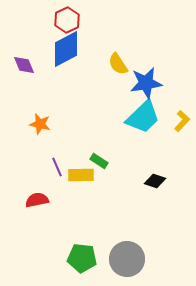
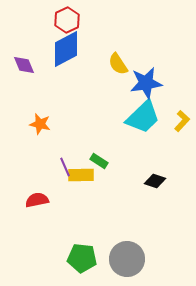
purple line: moved 8 px right
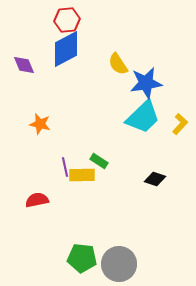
red hexagon: rotated 20 degrees clockwise
yellow L-shape: moved 2 px left, 3 px down
purple line: rotated 12 degrees clockwise
yellow rectangle: moved 1 px right
black diamond: moved 2 px up
gray circle: moved 8 px left, 5 px down
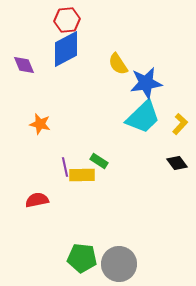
black diamond: moved 22 px right, 16 px up; rotated 35 degrees clockwise
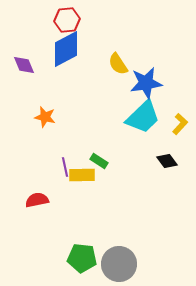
orange star: moved 5 px right, 7 px up
black diamond: moved 10 px left, 2 px up
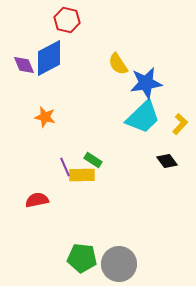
red hexagon: rotated 20 degrees clockwise
blue diamond: moved 17 px left, 9 px down
green rectangle: moved 6 px left, 1 px up
purple line: rotated 12 degrees counterclockwise
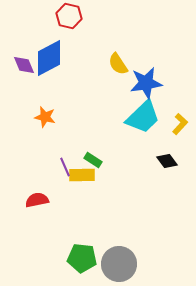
red hexagon: moved 2 px right, 4 px up
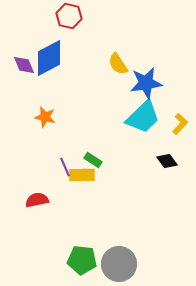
green pentagon: moved 2 px down
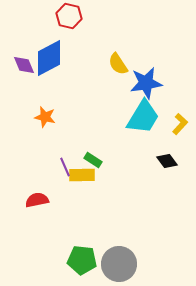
cyan trapezoid: rotated 15 degrees counterclockwise
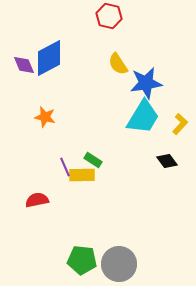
red hexagon: moved 40 px right
